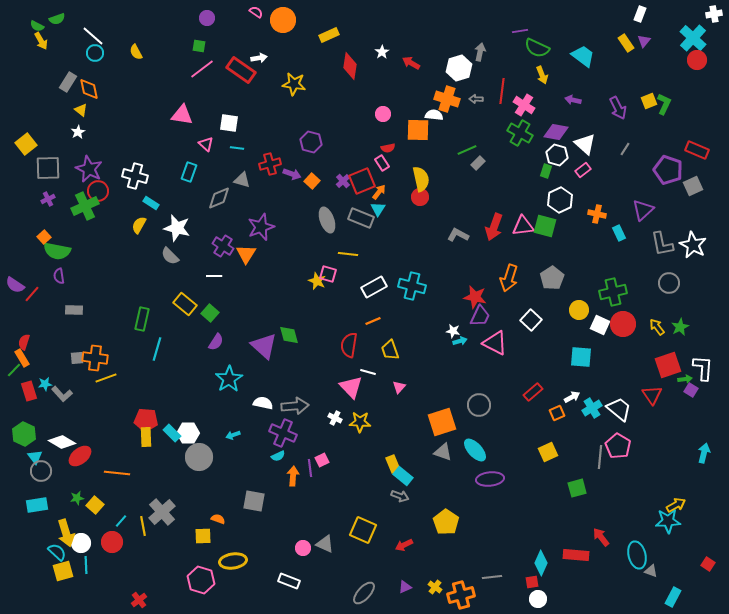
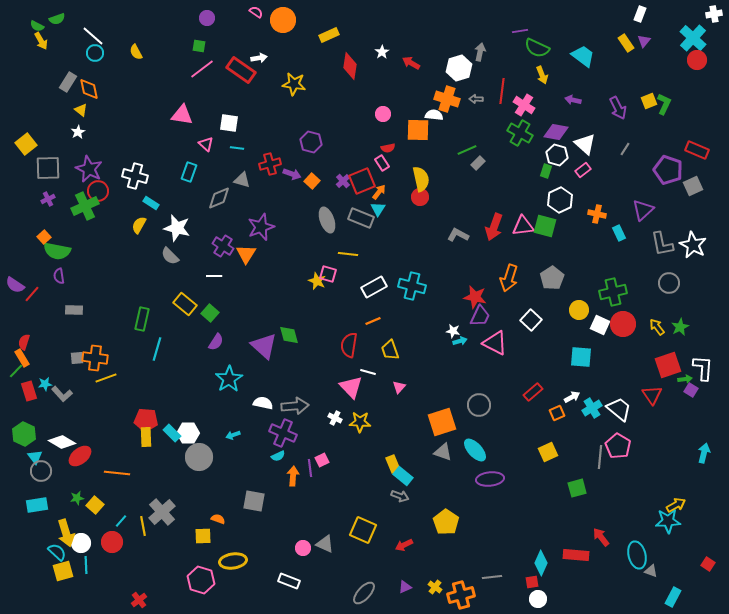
green line at (14, 370): moved 2 px right, 1 px down
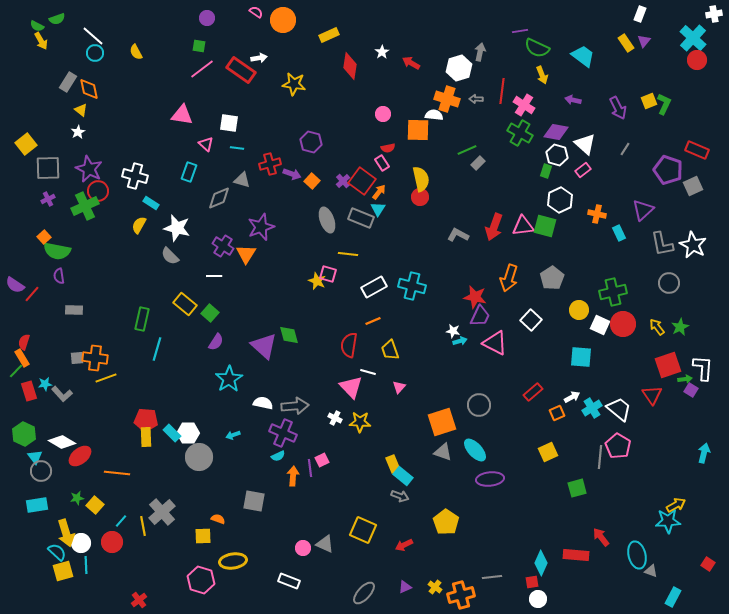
red square at (362, 181): rotated 32 degrees counterclockwise
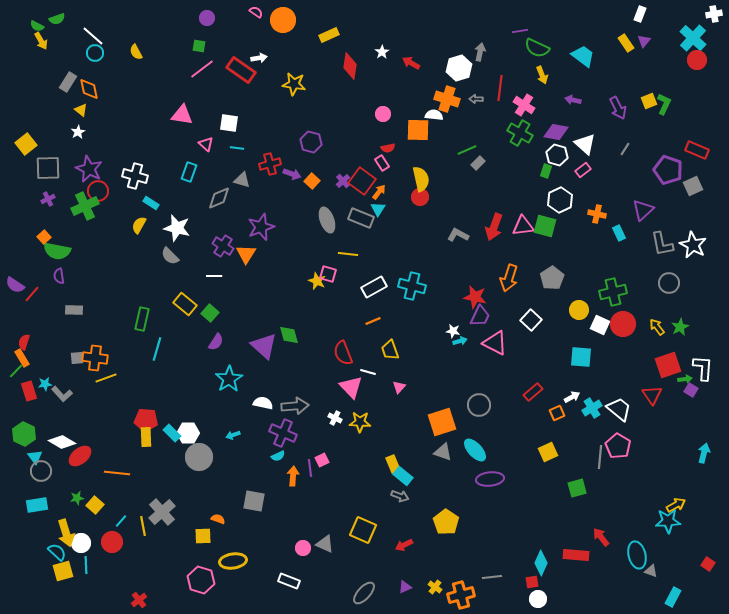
red line at (502, 91): moved 2 px left, 3 px up
red semicircle at (349, 345): moved 6 px left, 8 px down; rotated 30 degrees counterclockwise
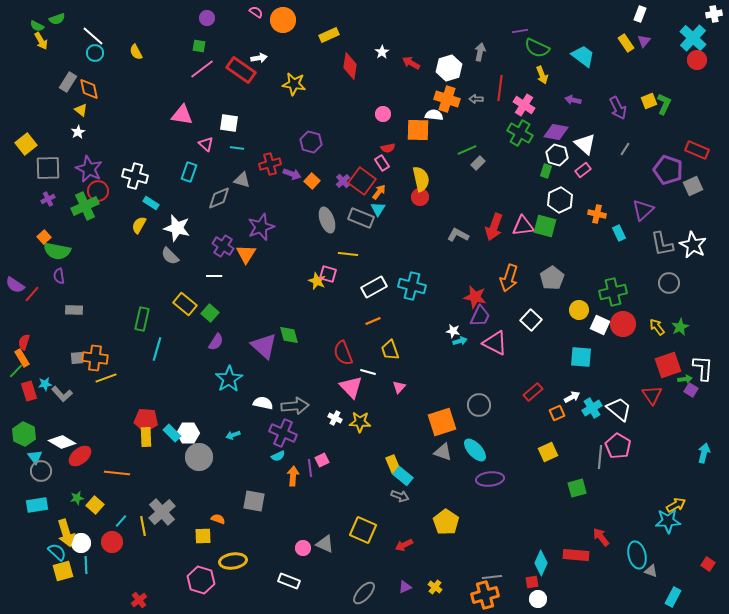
white hexagon at (459, 68): moved 10 px left
orange cross at (461, 595): moved 24 px right
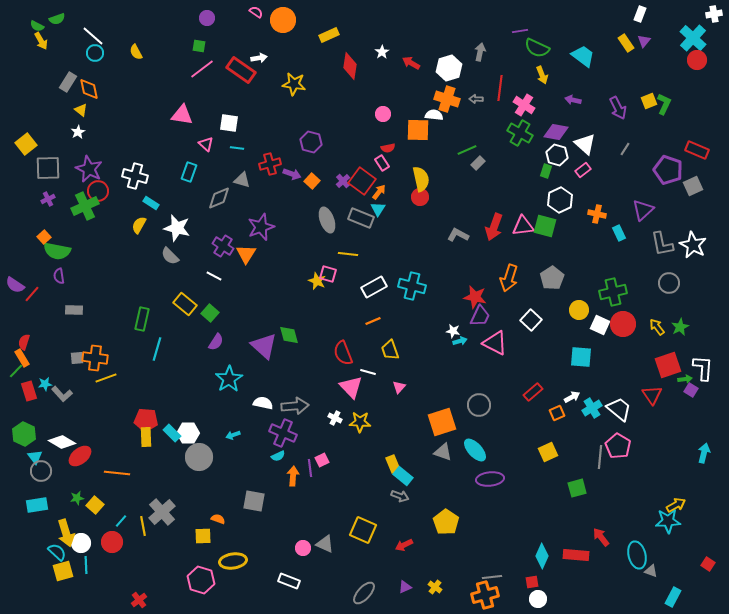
white line at (214, 276): rotated 28 degrees clockwise
cyan diamond at (541, 563): moved 1 px right, 7 px up
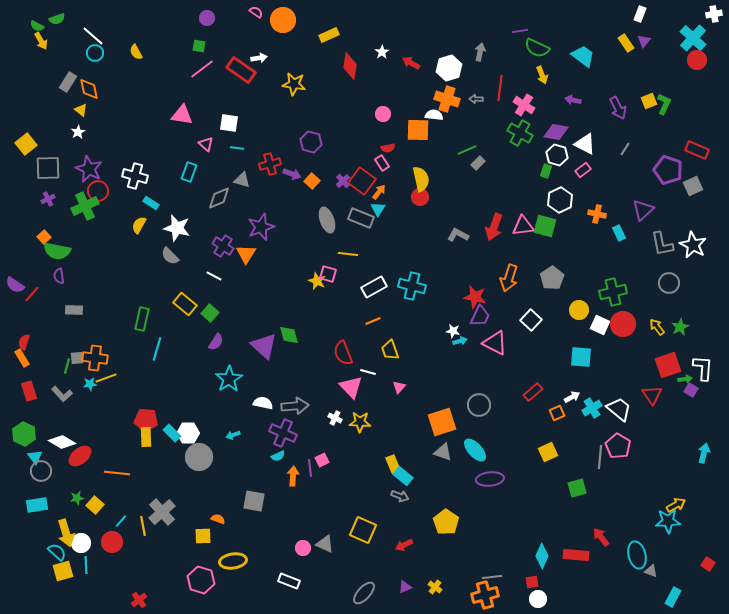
white triangle at (585, 144): rotated 15 degrees counterclockwise
green line at (16, 371): moved 51 px right, 5 px up; rotated 28 degrees counterclockwise
cyan star at (45, 384): moved 45 px right
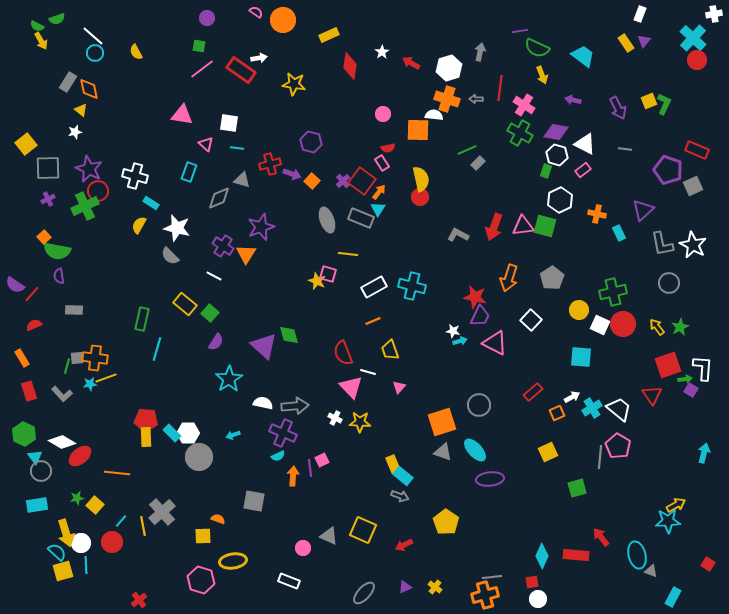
white star at (78, 132): moved 3 px left; rotated 16 degrees clockwise
gray line at (625, 149): rotated 64 degrees clockwise
red semicircle at (24, 342): moved 10 px right, 17 px up; rotated 49 degrees clockwise
gray triangle at (325, 544): moved 4 px right, 8 px up
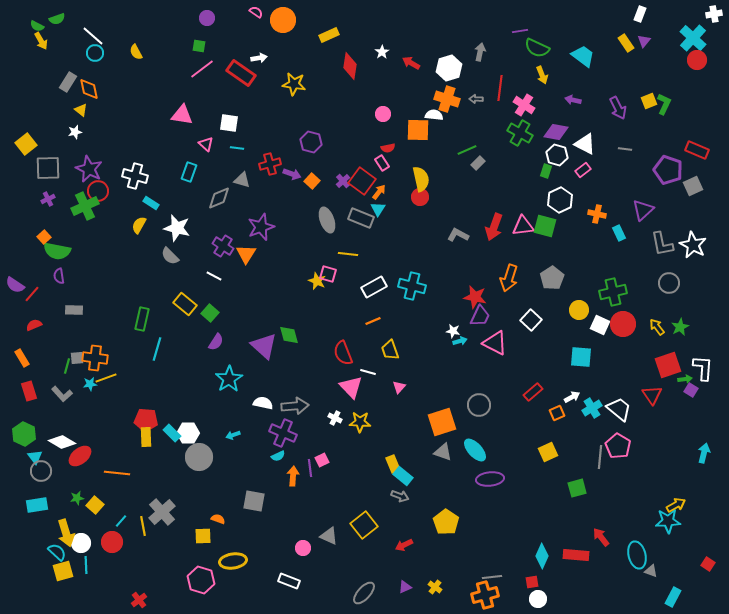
red rectangle at (241, 70): moved 3 px down
yellow square at (363, 530): moved 1 px right, 5 px up; rotated 28 degrees clockwise
